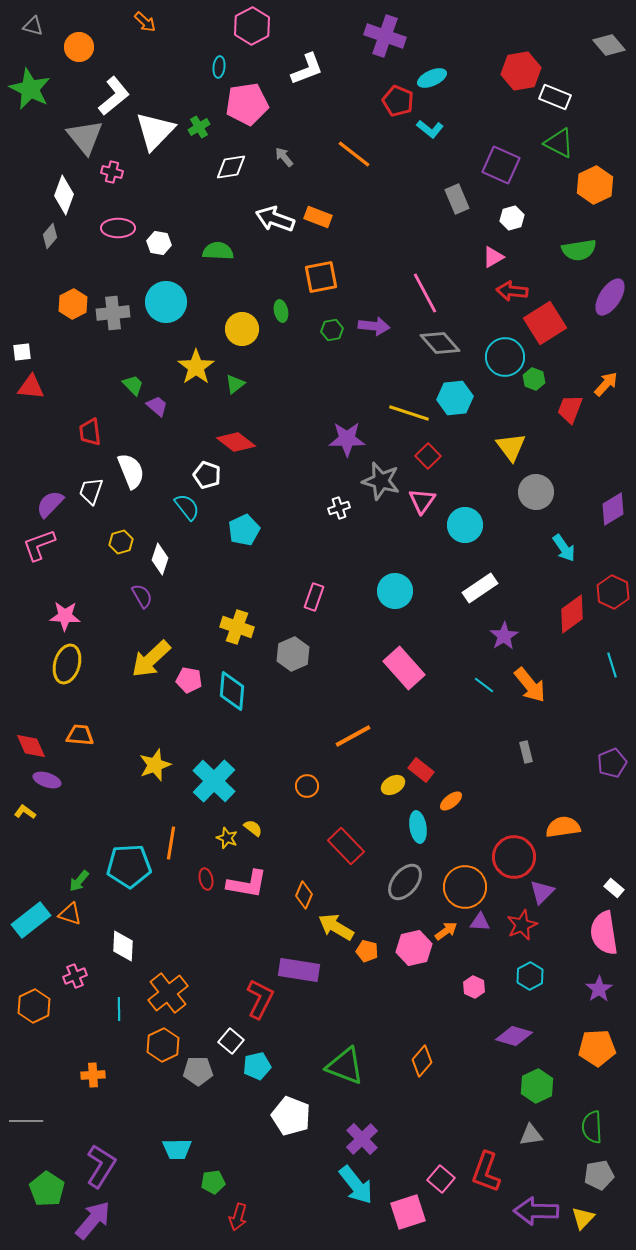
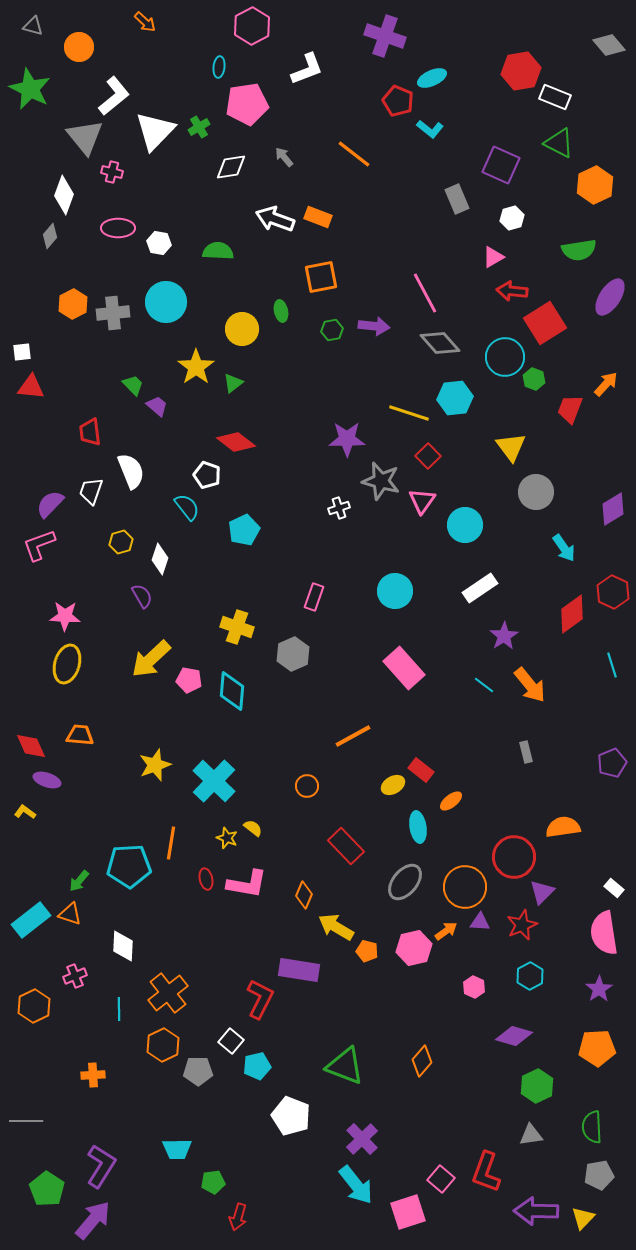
green triangle at (235, 384): moved 2 px left, 1 px up
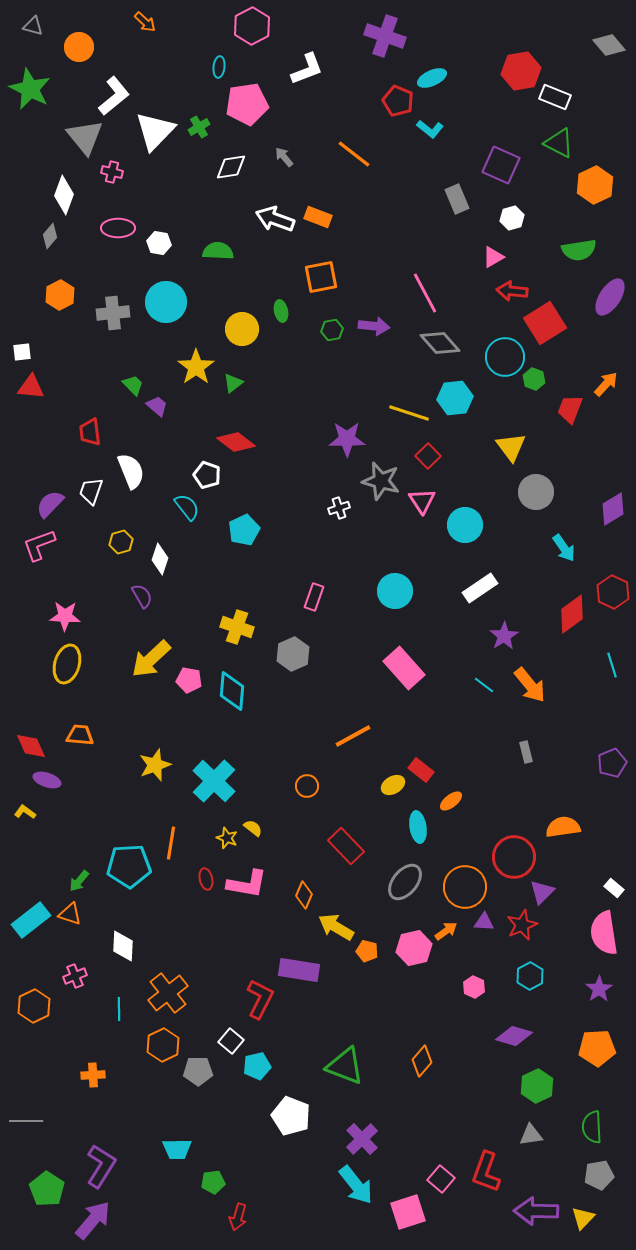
orange hexagon at (73, 304): moved 13 px left, 9 px up
pink triangle at (422, 501): rotated 8 degrees counterclockwise
purple triangle at (480, 922): moved 4 px right
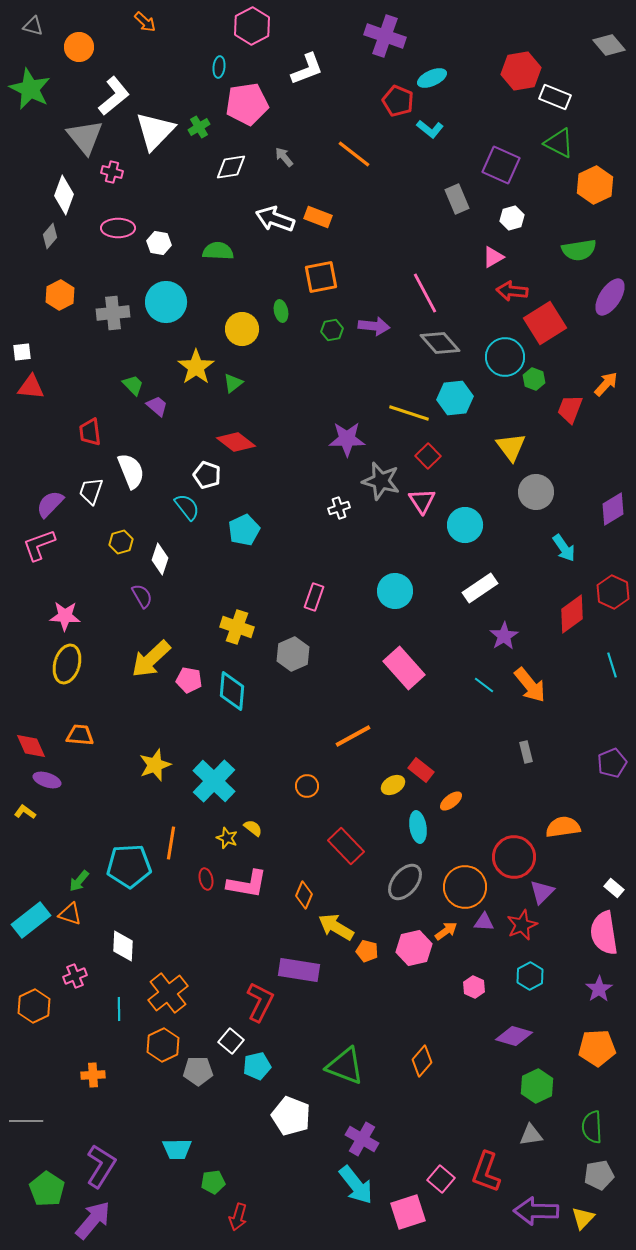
red L-shape at (260, 999): moved 3 px down
purple cross at (362, 1139): rotated 16 degrees counterclockwise
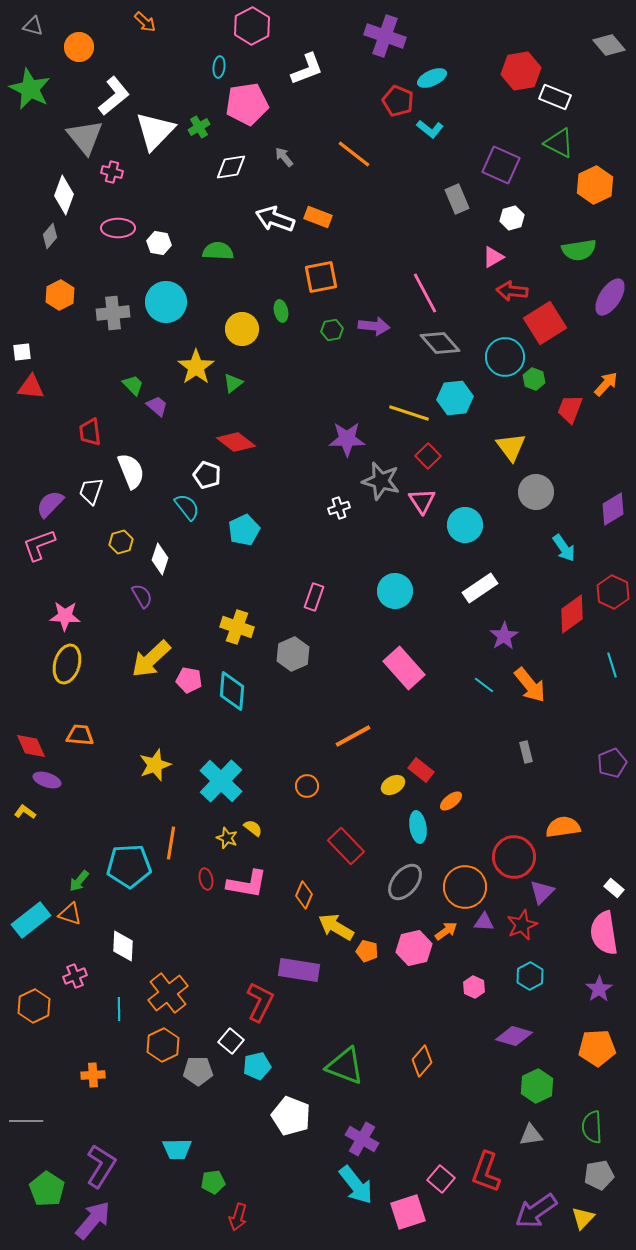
cyan cross at (214, 781): moved 7 px right
purple arrow at (536, 1211): rotated 36 degrees counterclockwise
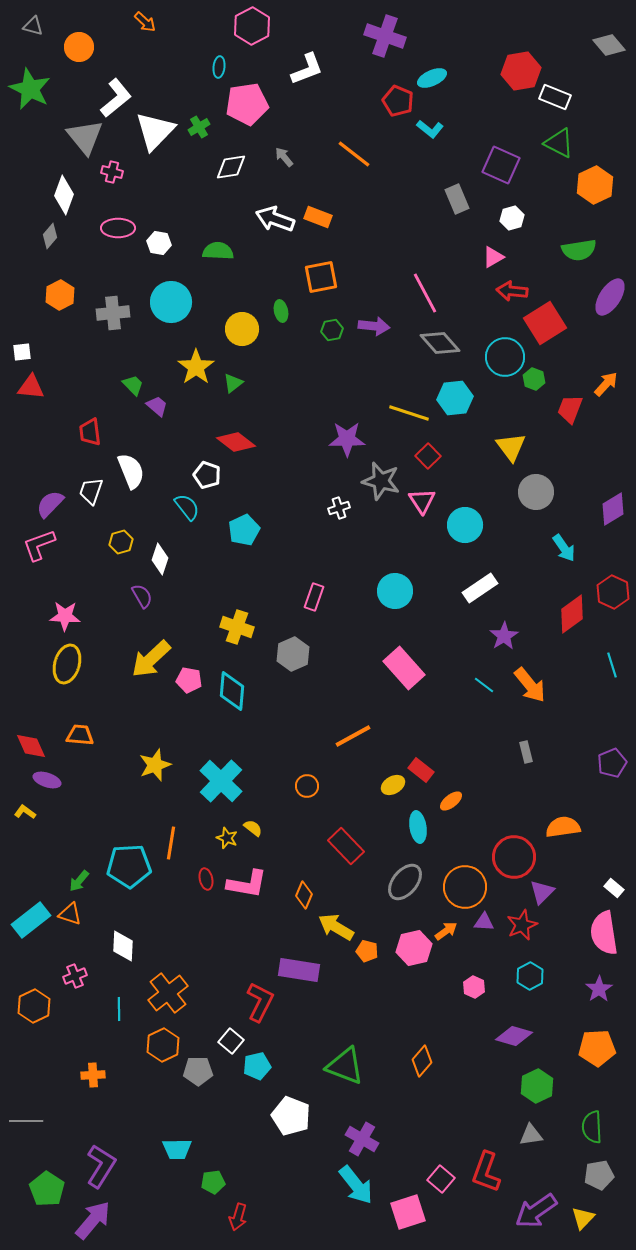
white L-shape at (114, 96): moved 2 px right, 2 px down
cyan circle at (166, 302): moved 5 px right
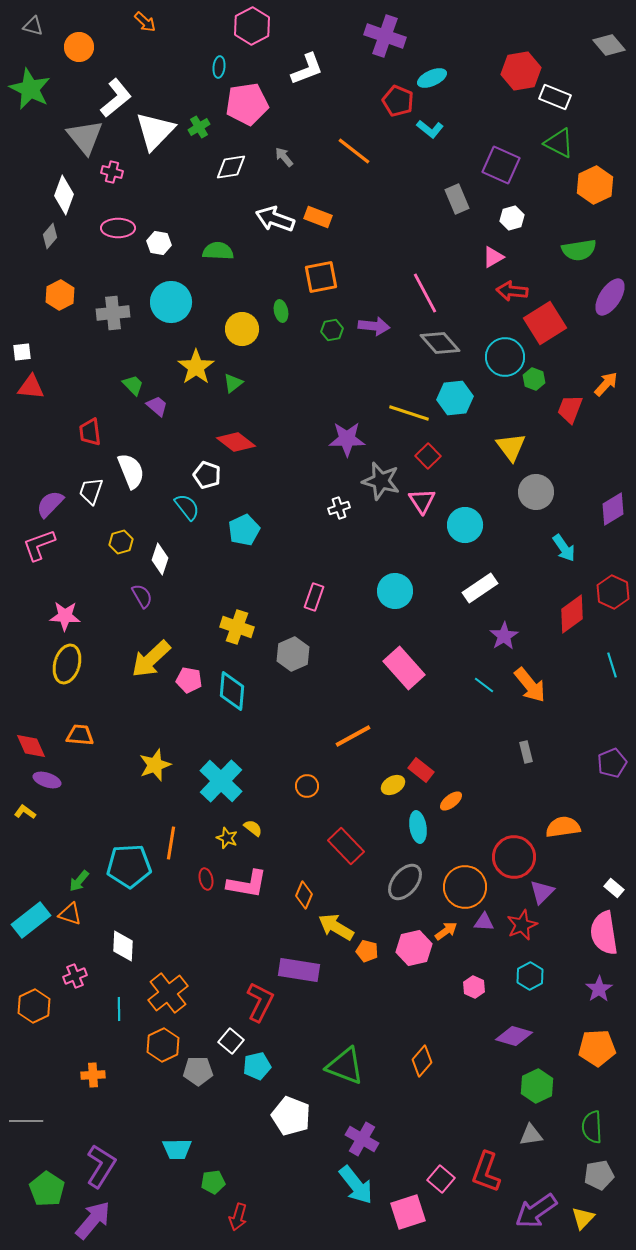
orange line at (354, 154): moved 3 px up
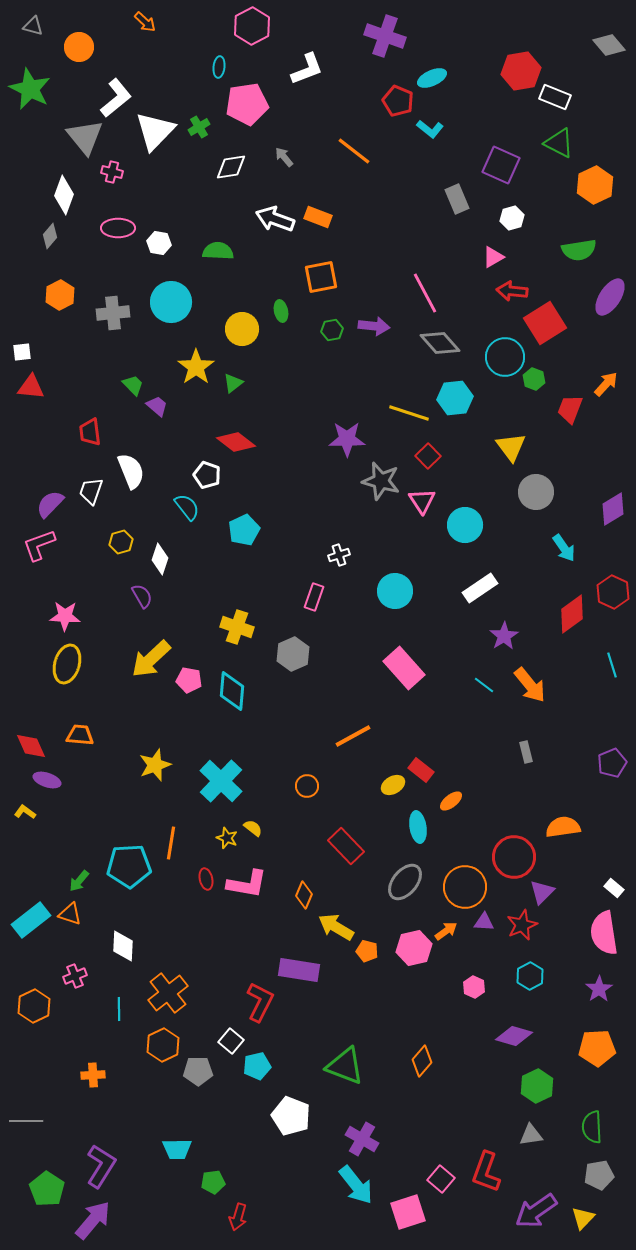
white cross at (339, 508): moved 47 px down
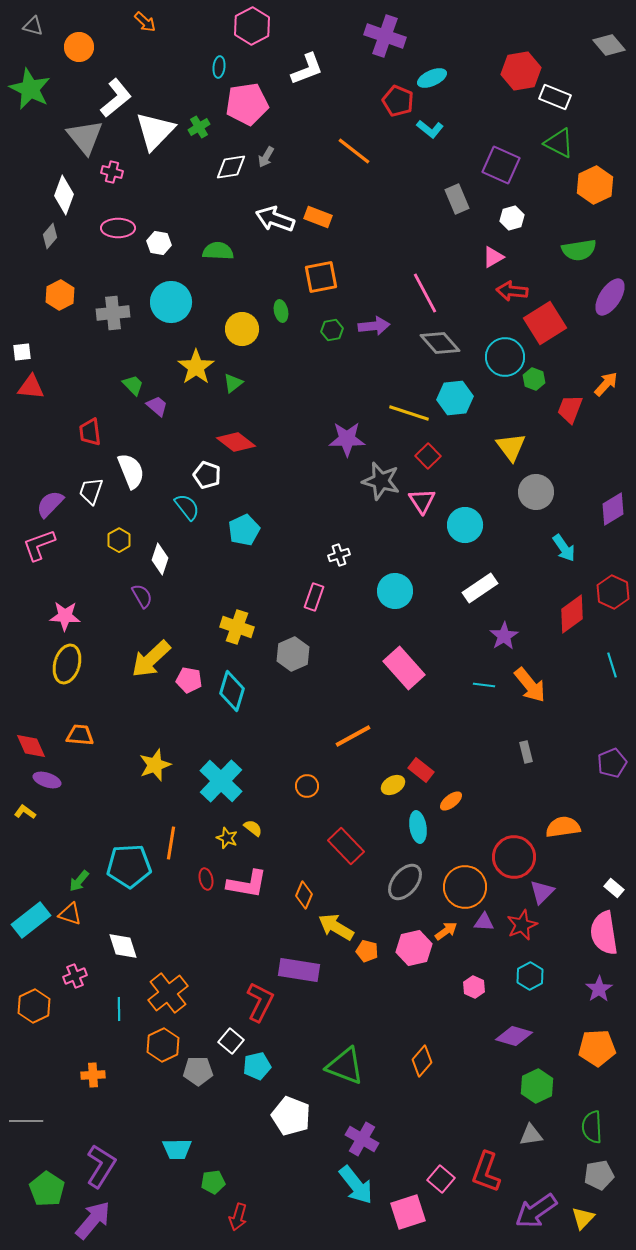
gray arrow at (284, 157): moved 18 px left; rotated 110 degrees counterclockwise
purple arrow at (374, 326): rotated 12 degrees counterclockwise
yellow hexagon at (121, 542): moved 2 px left, 2 px up; rotated 15 degrees counterclockwise
cyan line at (484, 685): rotated 30 degrees counterclockwise
cyan diamond at (232, 691): rotated 12 degrees clockwise
white diamond at (123, 946): rotated 20 degrees counterclockwise
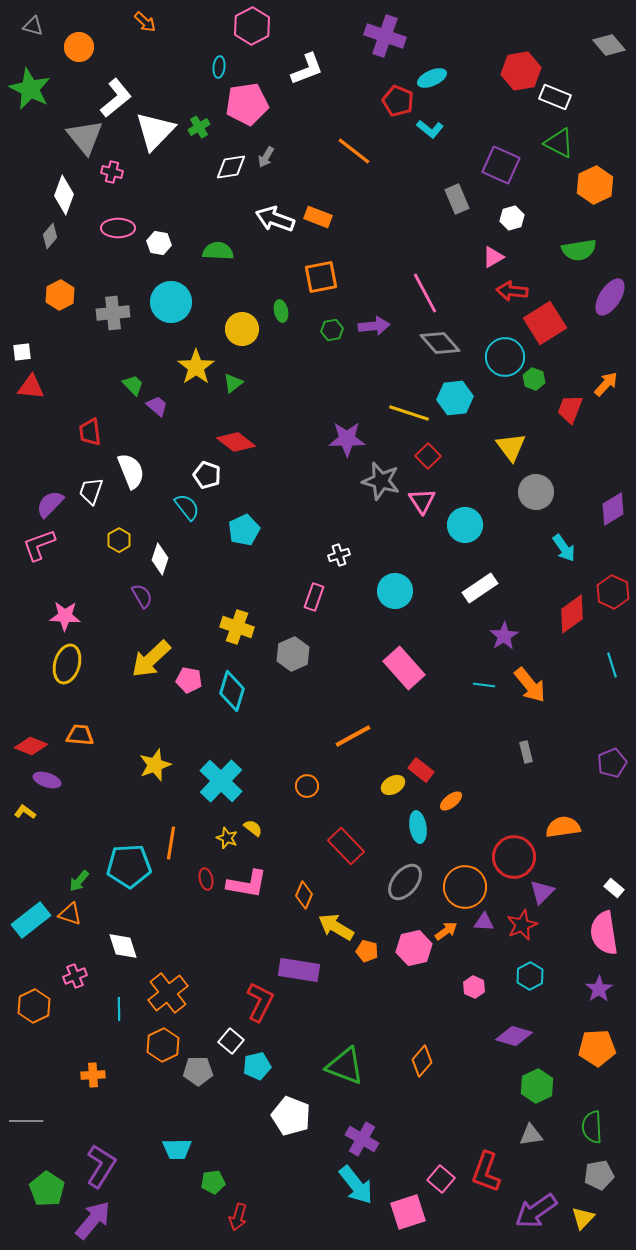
red diamond at (31, 746): rotated 44 degrees counterclockwise
